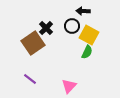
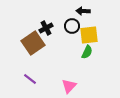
black cross: rotated 16 degrees clockwise
yellow square: rotated 36 degrees counterclockwise
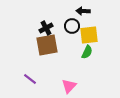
brown square: moved 14 px right, 2 px down; rotated 25 degrees clockwise
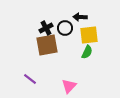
black arrow: moved 3 px left, 6 px down
black circle: moved 7 px left, 2 px down
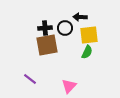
black cross: moved 1 px left; rotated 24 degrees clockwise
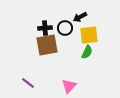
black arrow: rotated 32 degrees counterclockwise
purple line: moved 2 px left, 4 px down
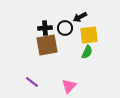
purple line: moved 4 px right, 1 px up
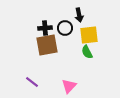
black arrow: moved 1 px left, 2 px up; rotated 72 degrees counterclockwise
green semicircle: rotated 128 degrees clockwise
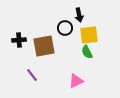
black cross: moved 26 px left, 12 px down
brown square: moved 3 px left, 1 px down
purple line: moved 7 px up; rotated 16 degrees clockwise
pink triangle: moved 7 px right, 5 px up; rotated 21 degrees clockwise
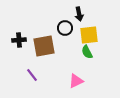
black arrow: moved 1 px up
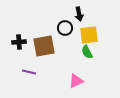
black cross: moved 2 px down
purple line: moved 3 px left, 3 px up; rotated 40 degrees counterclockwise
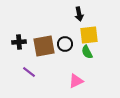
black circle: moved 16 px down
purple line: rotated 24 degrees clockwise
